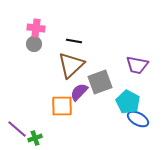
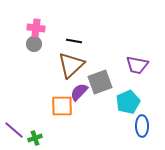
cyan pentagon: rotated 20 degrees clockwise
blue ellipse: moved 4 px right, 7 px down; rotated 60 degrees clockwise
purple line: moved 3 px left, 1 px down
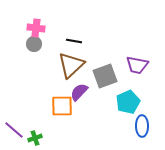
gray square: moved 5 px right, 6 px up
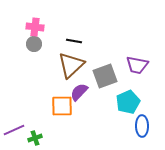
pink cross: moved 1 px left, 1 px up
purple line: rotated 65 degrees counterclockwise
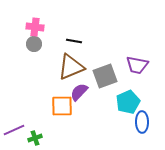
brown triangle: moved 2 px down; rotated 20 degrees clockwise
blue ellipse: moved 4 px up
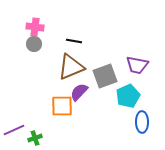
cyan pentagon: moved 6 px up
